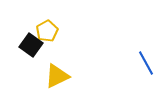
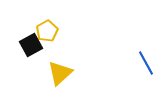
black square: rotated 25 degrees clockwise
yellow triangle: moved 3 px right, 3 px up; rotated 16 degrees counterclockwise
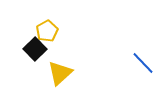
black square: moved 4 px right, 4 px down; rotated 15 degrees counterclockwise
blue line: moved 3 px left; rotated 15 degrees counterclockwise
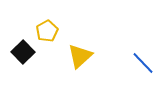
black square: moved 12 px left, 3 px down
yellow triangle: moved 20 px right, 17 px up
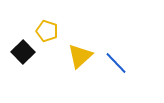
yellow pentagon: rotated 25 degrees counterclockwise
blue line: moved 27 px left
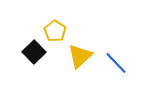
yellow pentagon: moved 8 px right; rotated 15 degrees clockwise
black square: moved 11 px right
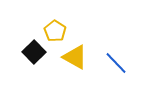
yellow triangle: moved 5 px left, 1 px down; rotated 48 degrees counterclockwise
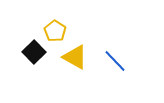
blue line: moved 1 px left, 2 px up
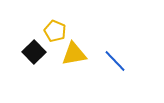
yellow pentagon: rotated 10 degrees counterclockwise
yellow triangle: moved 1 px left, 3 px up; rotated 40 degrees counterclockwise
